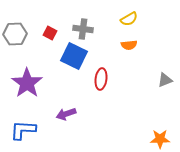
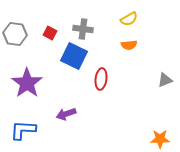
gray hexagon: rotated 10 degrees clockwise
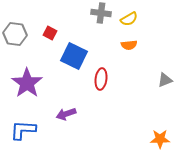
gray cross: moved 18 px right, 16 px up
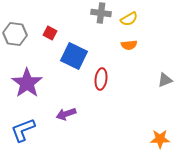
blue L-shape: rotated 24 degrees counterclockwise
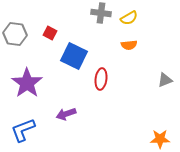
yellow semicircle: moved 1 px up
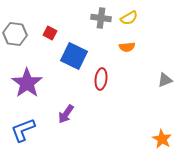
gray cross: moved 5 px down
orange semicircle: moved 2 px left, 2 px down
purple arrow: rotated 36 degrees counterclockwise
orange star: moved 2 px right; rotated 30 degrees clockwise
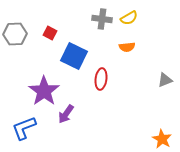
gray cross: moved 1 px right, 1 px down
gray hexagon: rotated 10 degrees counterclockwise
purple star: moved 17 px right, 8 px down
blue L-shape: moved 1 px right, 2 px up
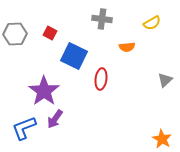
yellow semicircle: moved 23 px right, 5 px down
gray triangle: rotated 21 degrees counterclockwise
purple arrow: moved 11 px left, 5 px down
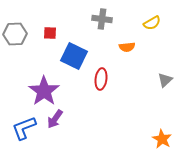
red square: rotated 24 degrees counterclockwise
